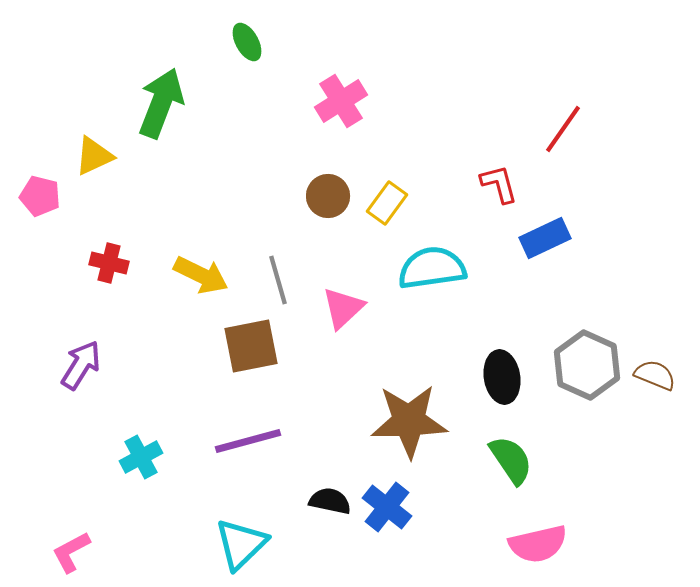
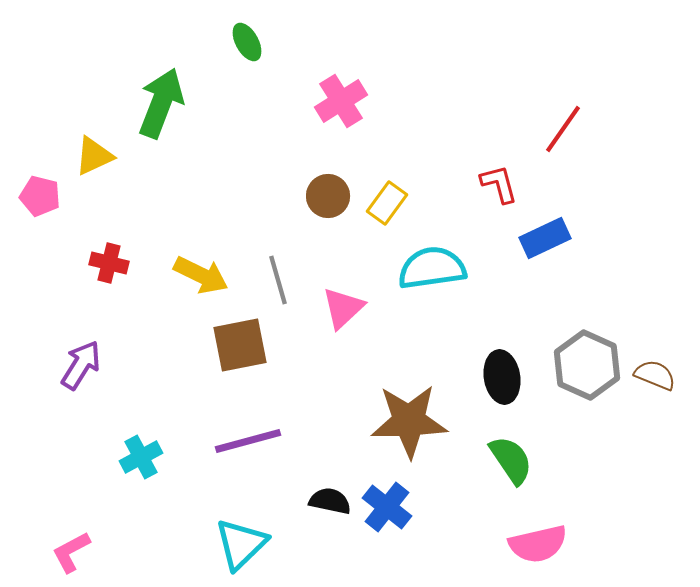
brown square: moved 11 px left, 1 px up
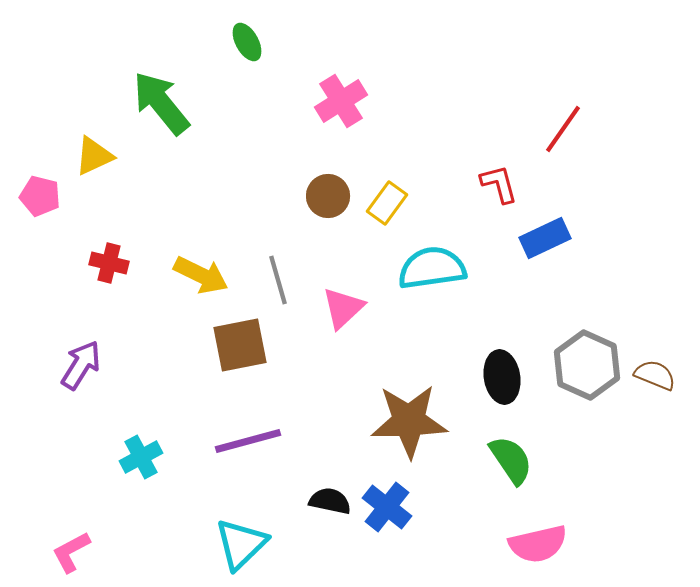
green arrow: rotated 60 degrees counterclockwise
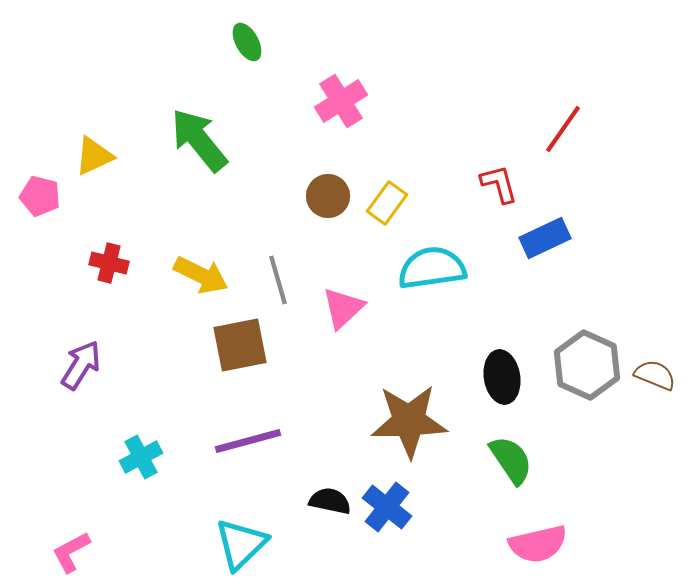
green arrow: moved 38 px right, 37 px down
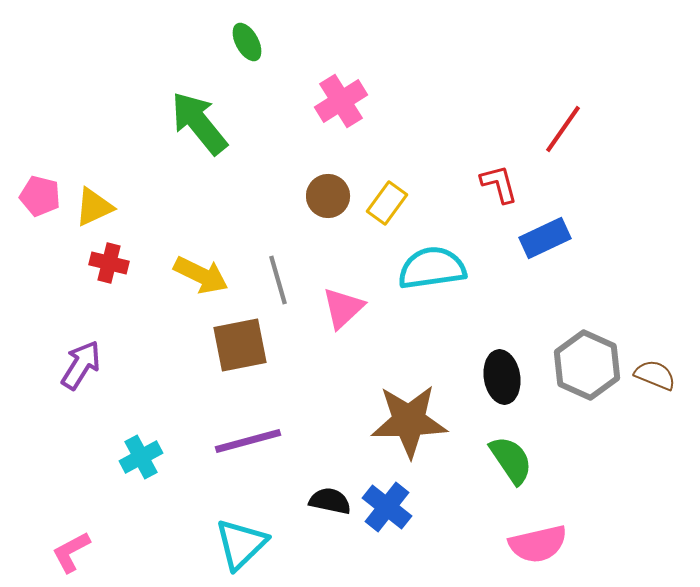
green arrow: moved 17 px up
yellow triangle: moved 51 px down
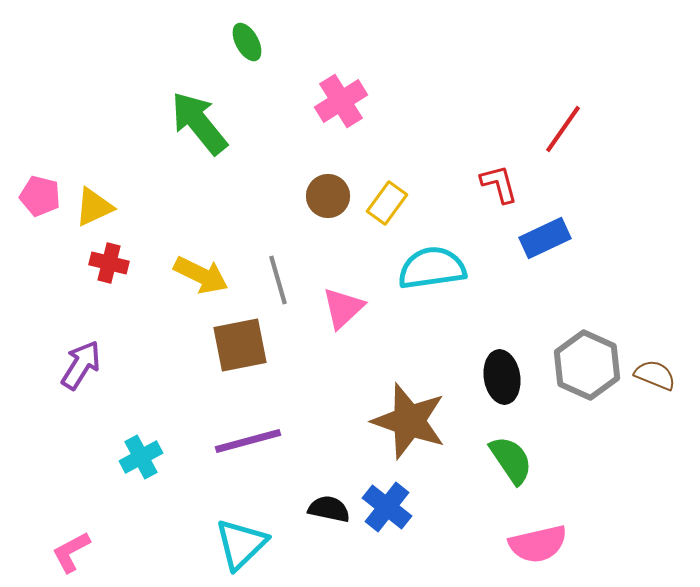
brown star: rotated 20 degrees clockwise
black semicircle: moved 1 px left, 8 px down
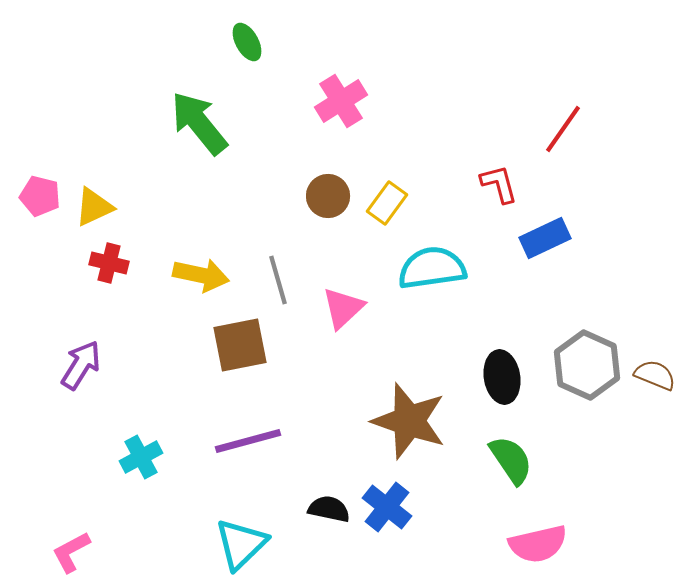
yellow arrow: rotated 14 degrees counterclockwise
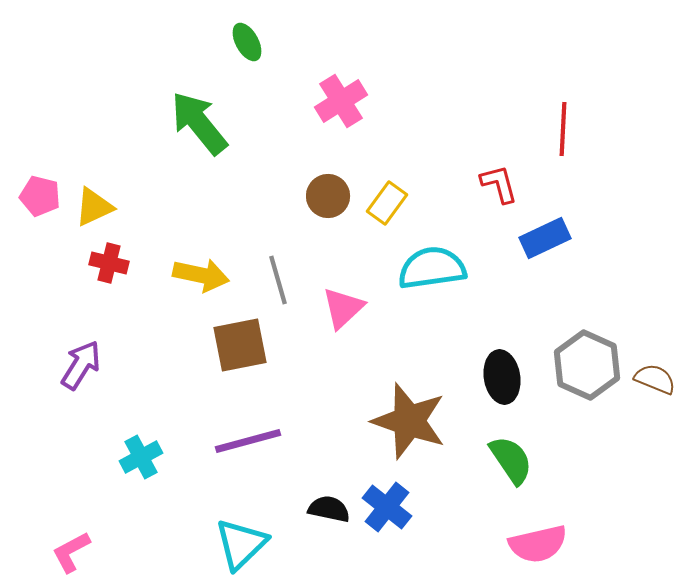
red line: rotated 32 degrees counterclockwise
brown semicircle: moved 4 px down
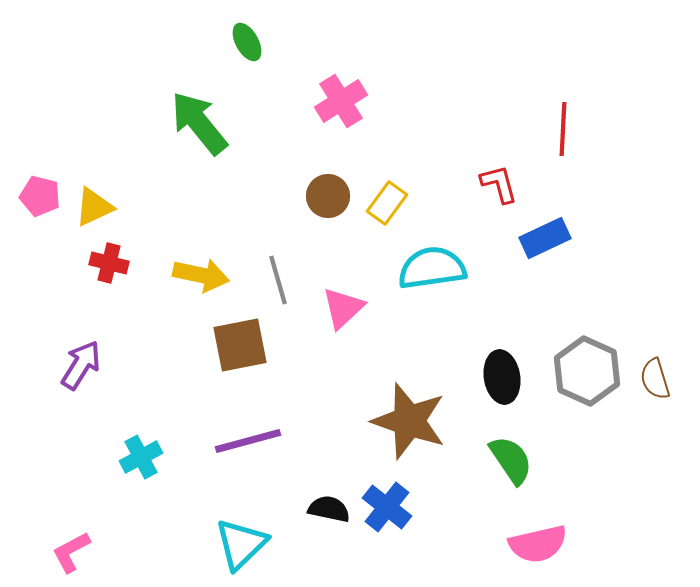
gray hexagon: moved 6 px down
brown semicircle: rotated 129 degrees counterclockwise
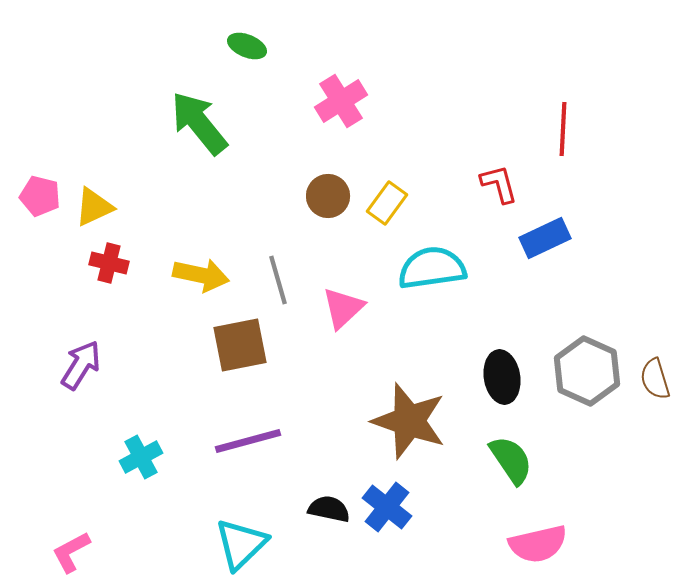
green ellipse: moved 4 px down; rotated 39 degrees counterclockwise
